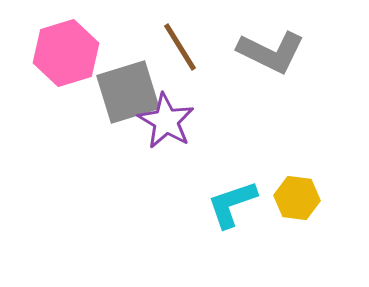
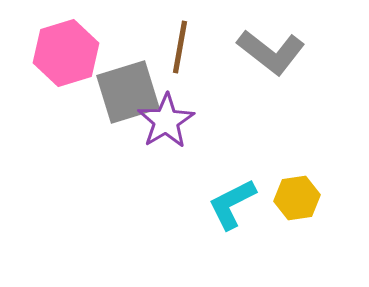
brown line: rotated 42 degrees clockwise
gray L-shape: rotated 12 degrees clockwise
purple star: rotated 10 degrees clockwise
yellow hexagon: rotated 15 degrees counterclockwise
cyan L-shape: rotated 8 degrees counterclockwise
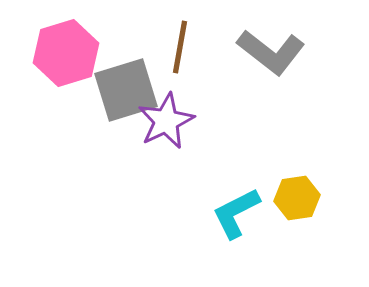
gray square: moved 2 px left, 2 px up
purple star: rotated 6 degrees clockwise
cyan L-shape: moved 4 px right, 9 px down
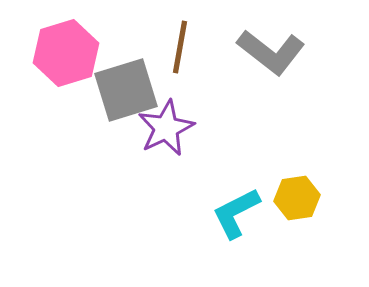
purple star: moved 7 px down
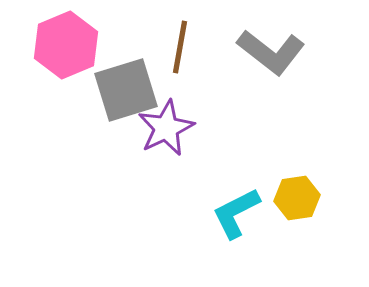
pink hexagon: moved 8 px up; rotated 6 degrees counterclockwise
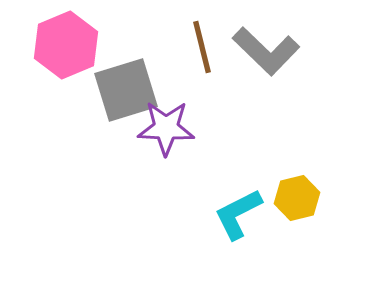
brown line: moved 22 px right; rotated 24 degrees counterclockwise
gray L-shape: moved 5 px left, 1 px up; rotated 6 degrees clockwise
purple star: rotated 28 degrees clockwise
yellow hexagon: rotated 6 degrees counterclockwise
cyan L-shape: moved 2 px right, 1 px down
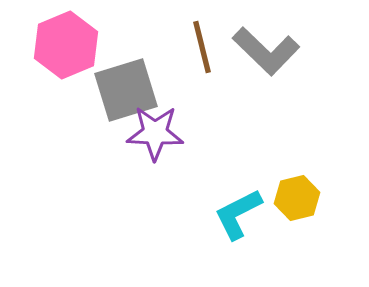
purple star: moved 11 px left, 5 px down
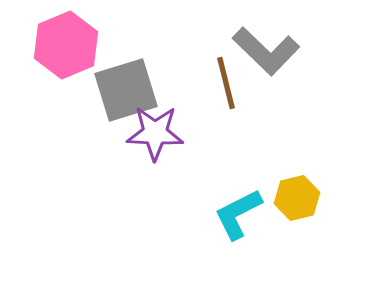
brown line: moved 24 px right, 36 px down
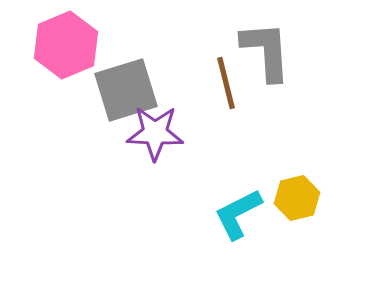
gray L-shape: rotated 138 degrees counterclockwise
